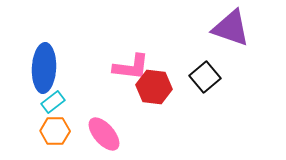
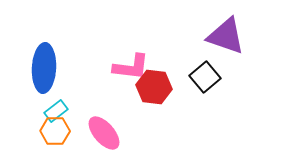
purple triangle: moved 5 px left, 8 px down
cyan rectangle: moved 3 px right, 9 px down
pink ellipse: moved 1 px up
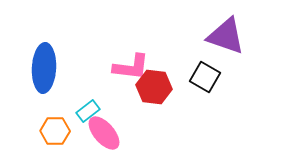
black square: rotated 20 degrees counterclockwise
cyan rectangle: moved 32 px right
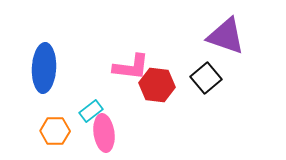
black square: moved 1 px right, 1 px down; rotated 20 degrees clockwise
red hexagon: moved 3 px right, 2 px up
cyan rectangle: moved 3 px right
pink ellipse: rotated 33 degrees clockwise
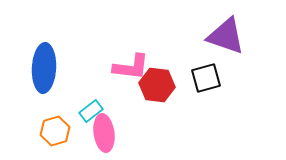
black square: rotated 24 degrees clockwise
orange hexagon: rotated 16 degrees counterclockwise
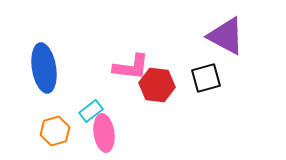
purple triangle: rotated 9 degrees clockwise
blue ellipse: rotated 12 degrees counterclockwise
